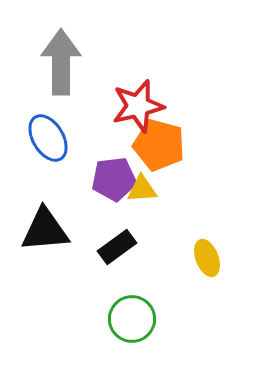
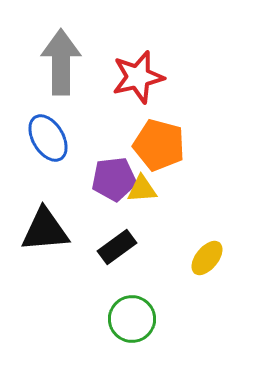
red star: moved 29 px up
yellow ellipse: rotated 60 degrees clockwise
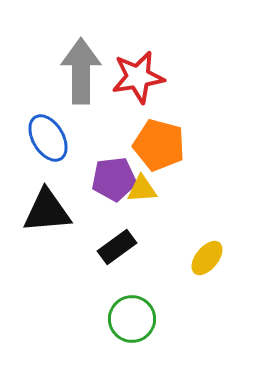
gray arrow: moved 20 px right, 9 px down
red star: rotated 4 degrees clockwise
black triangle: moved 2 px right, 19 px up
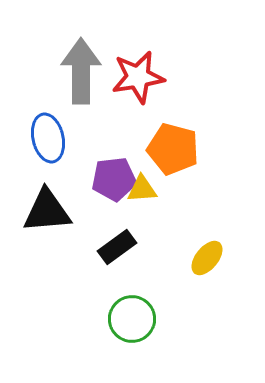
blue ellipse: rotated 18 degrees clockwise
orange pentagon: moved 14 px right, 4 px down
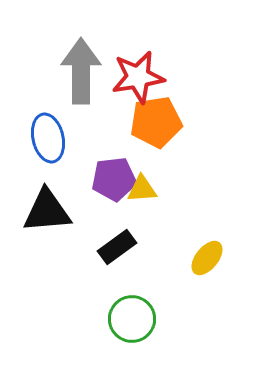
orange pentagon: moved 17 px left, 27 px up; rotated 24 degrees counterclockwise
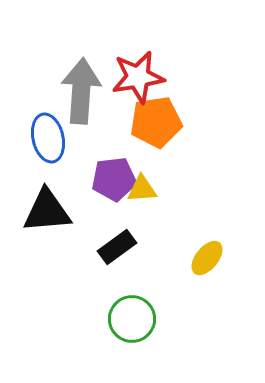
gray arrow: moved 20 px down; rotated 4 degrees clockwise
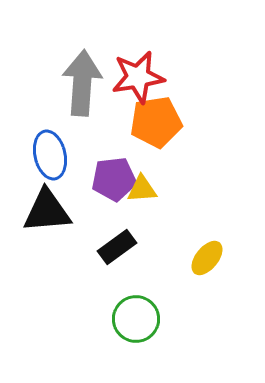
gray arrow: moved 1 px right, 8 px up
blue ellipse: moved 2 px right, 17 px down
green circle: moved 4 px right
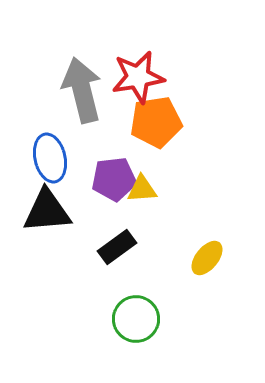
gray arrow: moved 7 px down; rotated 18 degrees counterclockwise
blue ellipse: moved 3 px down
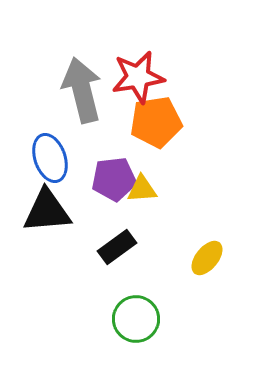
blue ellipse: rotated 6 degrees counterclockwise
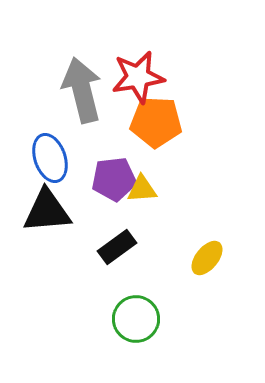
orange pentagon: rotated 12 degrees clockwise
